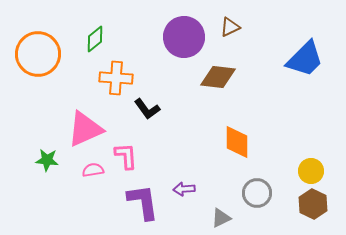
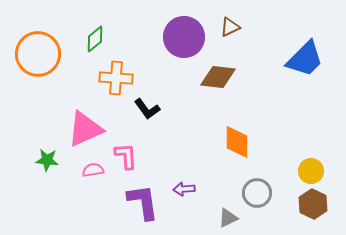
gray triangle: moved 7 px right
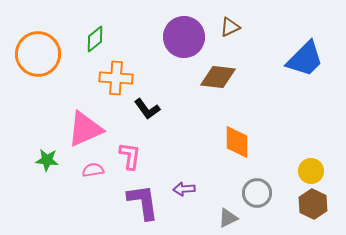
pink L-shape: moved 4 px right; rotated 12 degrees clockwise
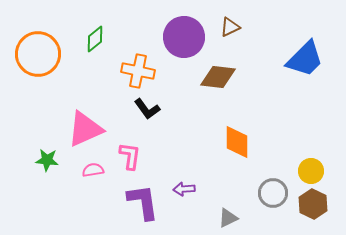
orange cross: moved 22 px right, 7 px up; rotated 8 degrees clockwise
gray circle: moved 16 px right
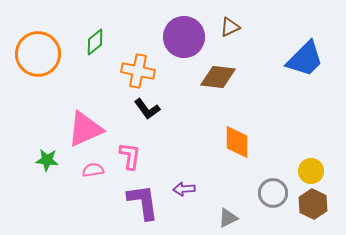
green diamond: moved 3 px down
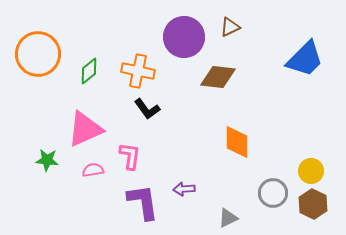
green diamond: moved 6 px left, 29 px down
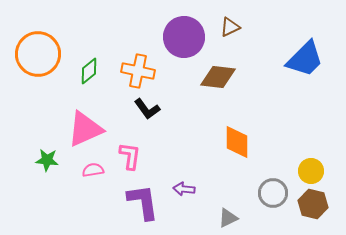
purple arrow: rotated 10 degrees clockwise
brown hexagon: rotated 12 degrees counterclockwise
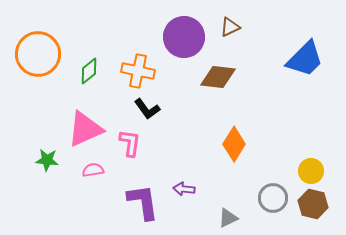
orange diamond: moved 3 px left, 2 px down; rotated 32 degrees clockwise
pink L-shape: moved 13 px up
gray circle: moved 5 px down
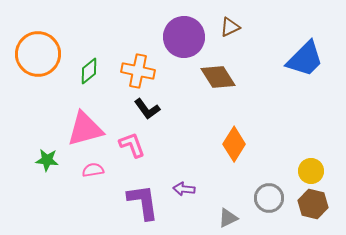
brown diamond: rotated 51 degrees clockwise
pink triangle: rotated 9 degrees clockwise
pink L-shape: moved 2 px right, 2 px down; rotated 28 degrees counterclockwise
gray circle: moved 4 px left
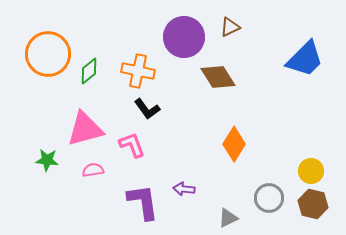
orange circle: moved 10 px right
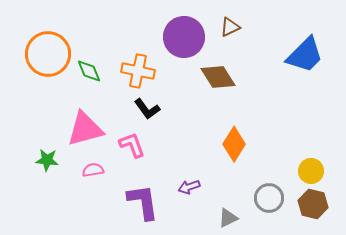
blue trapezoid: moved 4 px up
green diamond: rotated 72 degrees counterclockwise
purple arrow: moved 5 px right, 2 px up; rotated 25 degrees counterclockwise
